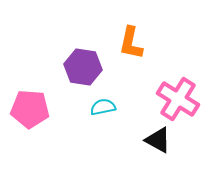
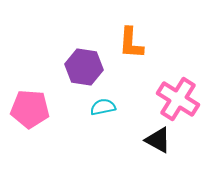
orange L-shape: rotated 8 degrees counterclockwise
purple hexagon: moved 1 px right
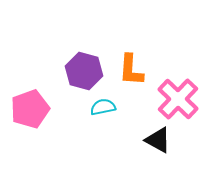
orange L-shape: moved 27 px down
purple hexagon: moved 4 px down; rotated 6 degrees clockwise
pink cross: rotated 12 degrees clockwise
pink pentagon: rotated 24 degrees counterclockwise
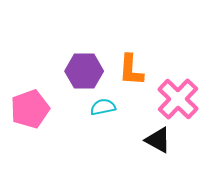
purple hexagon: rotated 15 degrees counterclockwise
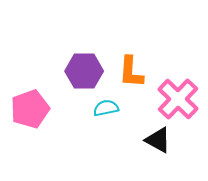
orange L-shape: moved 2 px down
cyan semicircle: moved 3 px right, 1 px down
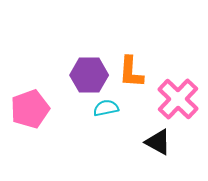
purple hexagon: moved 5 px right, 4 px down
black triangle: moved 2 px down
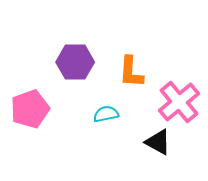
purple hexagon: moved 14 px left, 13 px up
pink cross: moved 1 px right, 3 px down; rotated 6 degrees clockwise
cyan semicircle: moved 6 px down
